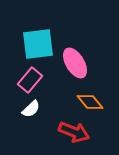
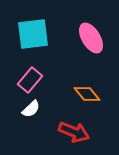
cyan square: moved 5 px left, 10 px up
pink ellipse: moved 16 px right, 25 px up
orange diamond: moved 3 px left, 8 px up
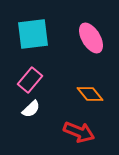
orange diamond: moved 3 px right
red arrow: moved 5 px right
